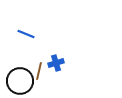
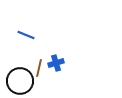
blue line: moved 1 px down
brown line: moved 3 px up
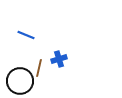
blue cross: moved 3 px right, 4 px up
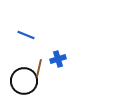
blue cross: moved 1 px left
black circle: moved 4 px right
